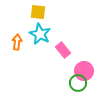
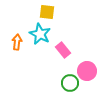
yellow square: moved 9 px right
pink circle: moved 3 px right
green circle: moved 8 px left
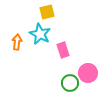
yellow square: rotated 21 degrees counterclockwise
pink rectangle: rotated 21 degrees clockwise
pink circle: moved 1 px right, 2 px down
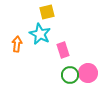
orange arrow: moved 2 px down
green circle: moved 8 px up
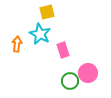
green circle: moved 6 px down
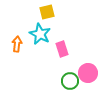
pink rectangle: moved 1 px left, 1 px up
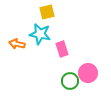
cyan star: rotated 15 degrees counterclockwise
orange arrow: rotated 84 degrees counterclockwise
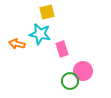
pink circle: moved 5 px left, 2 px up
